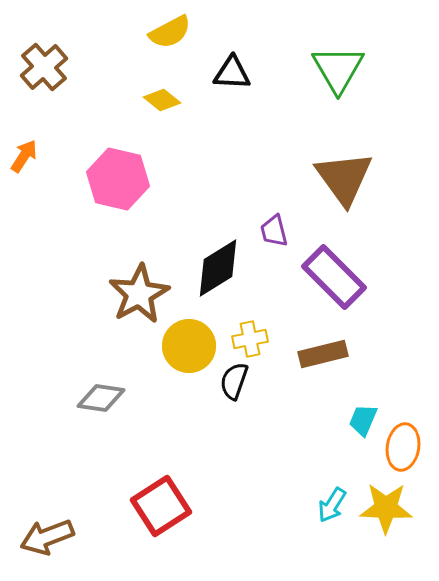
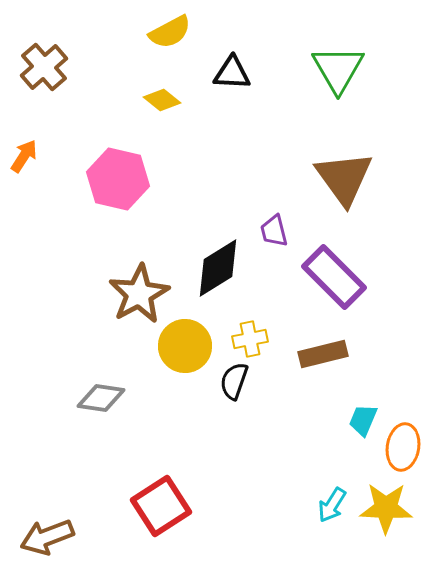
yellow circle: moved 4 px left
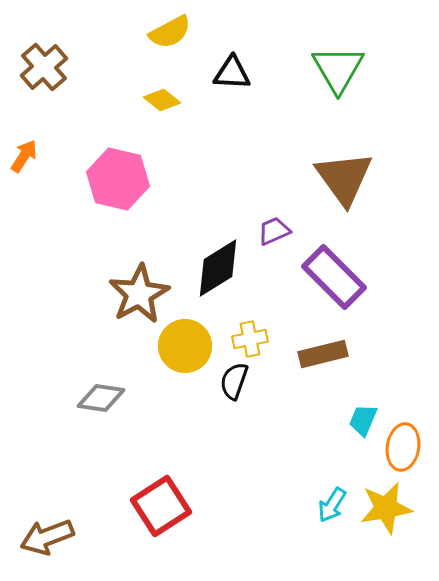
purple trapezoid: rotated 80 degrees clockwise
yellow star: rotated 12 degrees counterclockwise
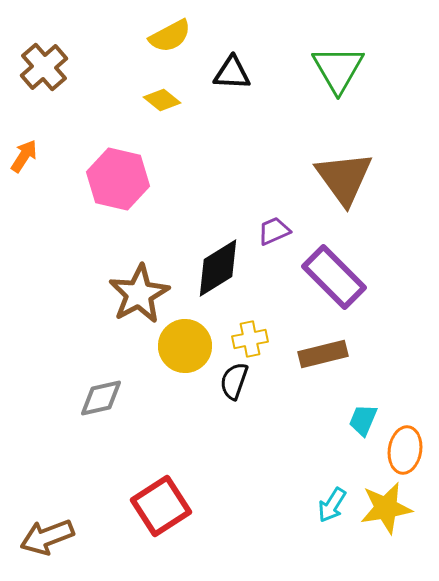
yellow semicircle: moved 4 px down
gray diamond: rotated 21 degrees counterclockwise
orange ellipse: moved 2 px right, 3 px down
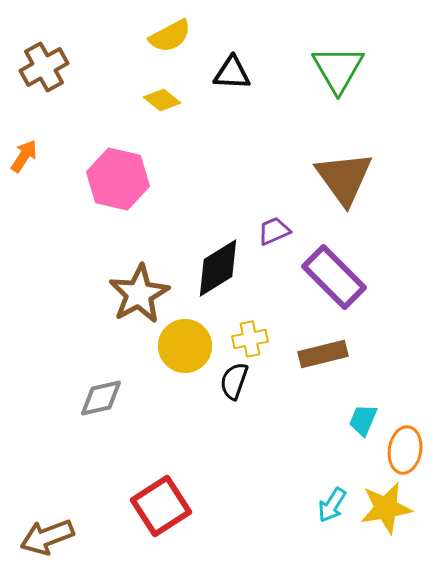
brown cross: rotated 12 degrees clockwise
